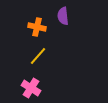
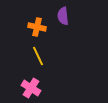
yellow line: rotated 66 degrees counterclockwise
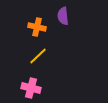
yellow line: rotated 72 degrees clockwise
pink cross: rotated 18 degrees counterclockwise
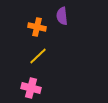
purple semicircle: moved 1 px left
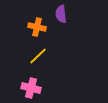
purple semicircle: moved 1 px left, 2 px up
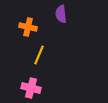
orange cross: moved 9 px left
yellow line: moved 1 px right, 1 px up; rotated 24 degrees counterclockwise
